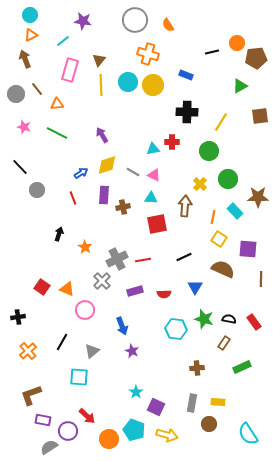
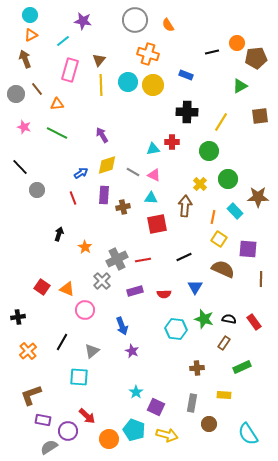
yellow rectangle at (218, 402): moved 6 px right, 7 px up
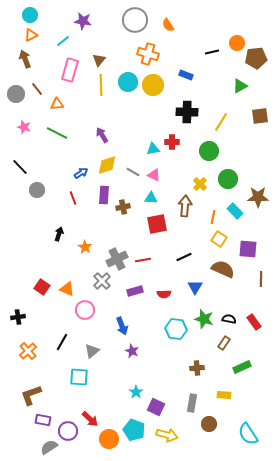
red arrow at (87, 416): moved 3 px right, 3 px down
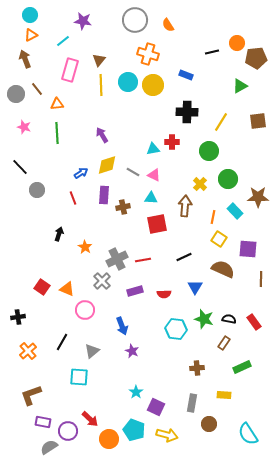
brown square at (260, 116): moved 2 px left, 5 px down
green line at (57, 133): rotated 60 degrees clockwise
purple rectangle at (43, 420): moved 2 px down
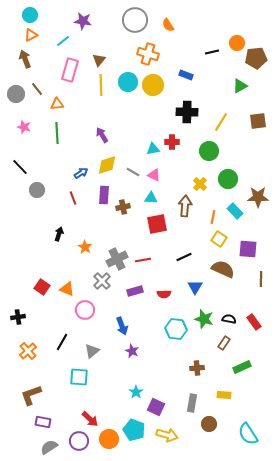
purple circle at (68, 431): moved 11 px right, 10 px down
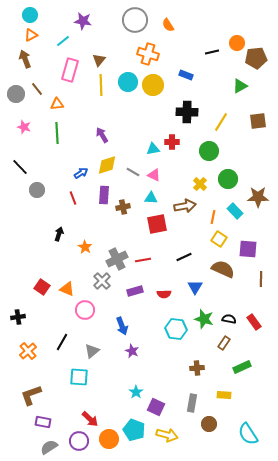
brown arrow at (185, 206): rotated 75 degrees clockwise
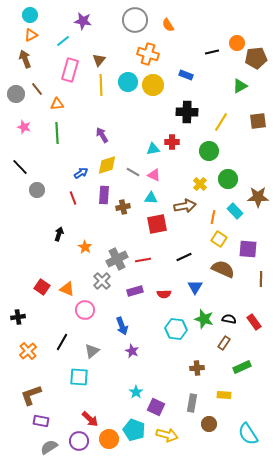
purple rectangle at (43, 422): moved 2 px left, 1 px up
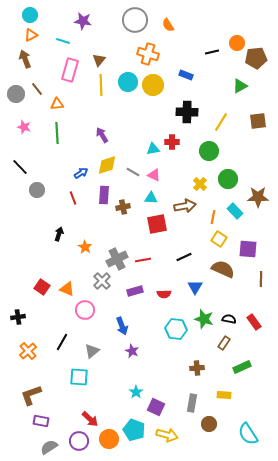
cyan line at (63, 41): rotated 56 degrees clockwise
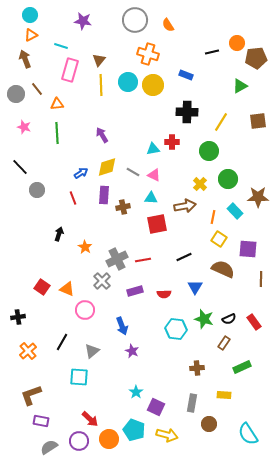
cyan line at (63, 41): moved 2 px left, 5 px down
yellow diamond at (107, 165): moved 2 px down
black semicircle at (229, 319): rotated 144 degrees clockwise
